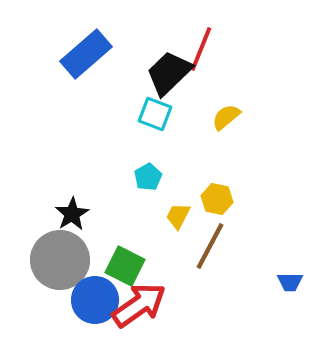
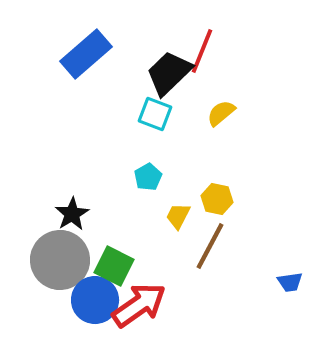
red line: moved 1 px right, 2 px down
yellow semicircle: moved 5 px left, 4 px up
green square: moved 11 px left
blue trapezoid: rotated 8 degrees counterclockwise
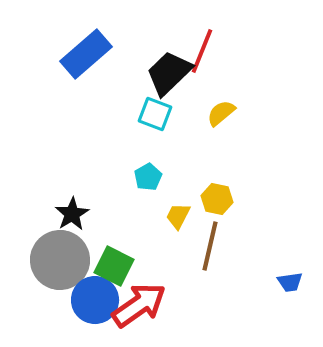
brown line: rotated 15 degrees counterclockwise
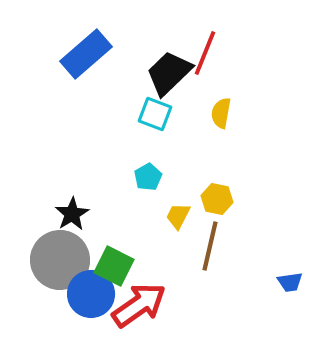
red line: moved 3 px right, 2 px down
yellow semicircle: rotated 40 degrees counterclockwise
blue circle: moved 4 px left, 6 px up
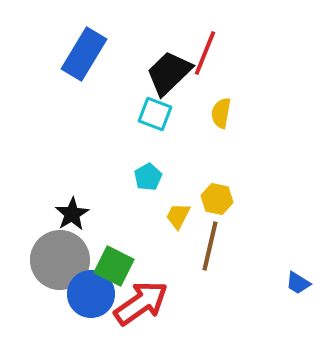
blue rectangle: moved 2 px left; rotated 18 degrees counterclockwise
blue trapezoid: moved 8 px right, 1 px down; rotated 40 degrees clockwise
red arrow: moved 2 px right, 2 px up
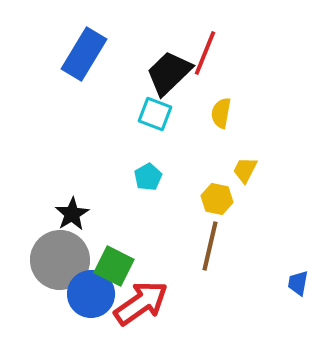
yellow trapezoid: moved 67 px right, 46 px up
blue trapezoid: rotated 68 degrees clockwise
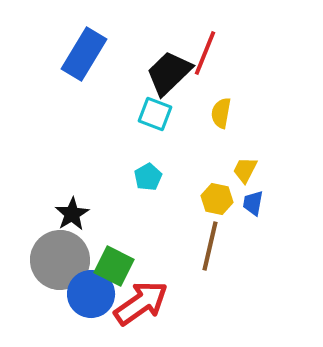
blue trapezoid: moved 45 px left, 80 px up
